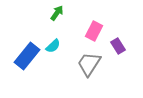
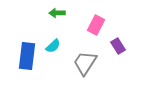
green arrow: rotated 126 degrees counterclockwise
pink rectangle: moved 2 px right, 6 px up
blue rectangle: rotated 32 degrees counterclockwise
gray trapezoid: moved 4 px left, 1 px up
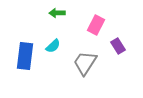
blue rectangle: moved 2 px left
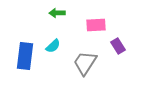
pink rectangle: rotated 60 degrees clockwise
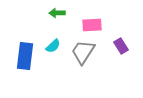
pink rectangle: moved 4 px left
purple rectangle: moved 3 px right
gray trapezoid: moved 2 px left, 11 px up
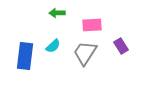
gray trapezoid: moved 2 px right, 1 px down
